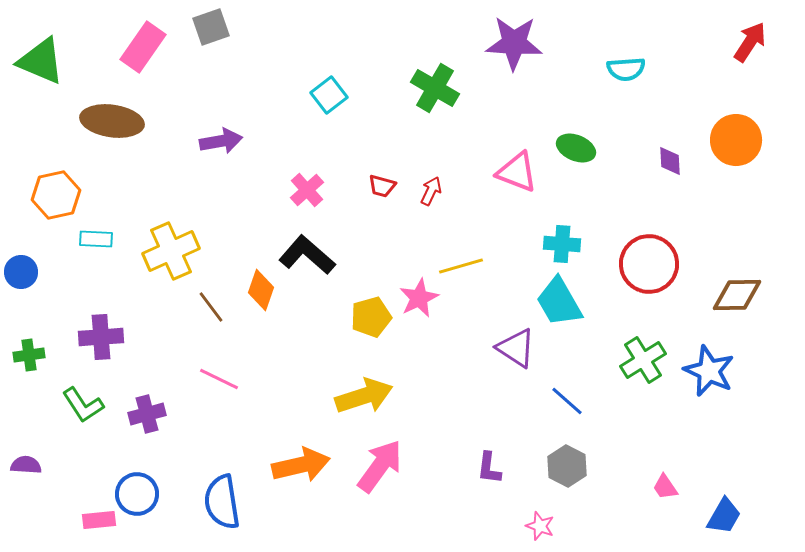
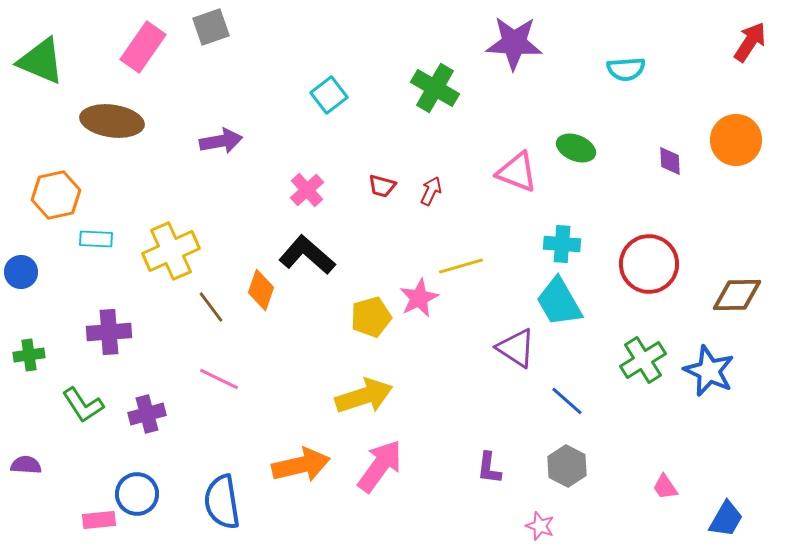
purple cross at (101, 337): moved 8 px right, 5 px up
blue trapezoid at (724, 516): moved 2 px right, 3 px down
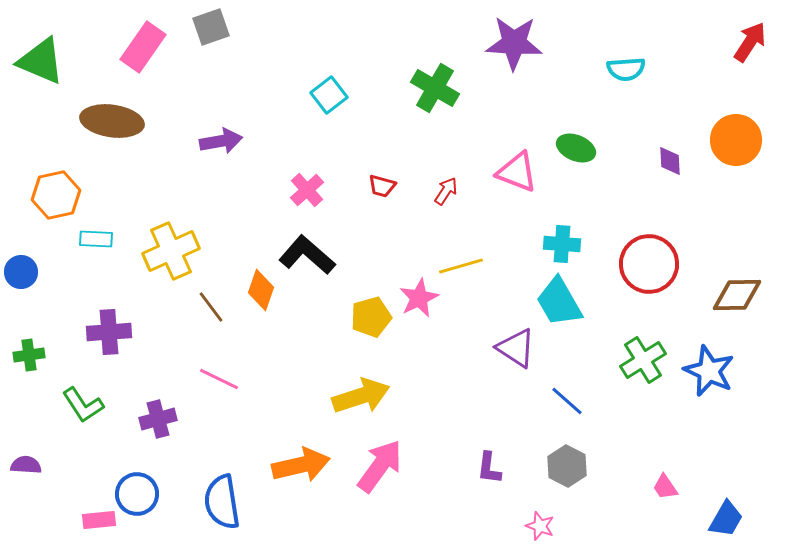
red arrow at (431, 191): moved 15 px right; rotated 8 degrees clockwise
yellow arrow at (364, 396): moved 3 px left
purple cross at (147, 414): moved 11 px right, 5 px down
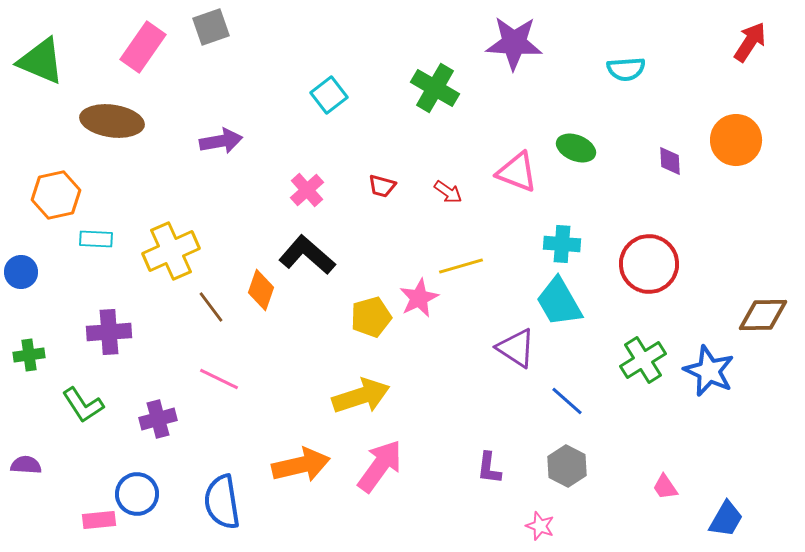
red arrow at (446, 191): moved 2 px right, 1 px down; rotated 92 degrees clockwise
brown diamond at (737, 295): moved 26 px right, 20 px down
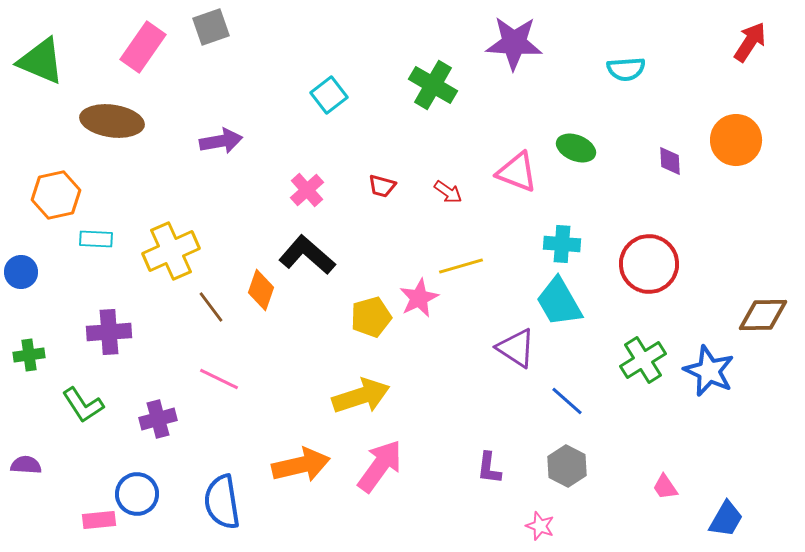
green cross at (435, 88): moved 2 px left, 3 px up
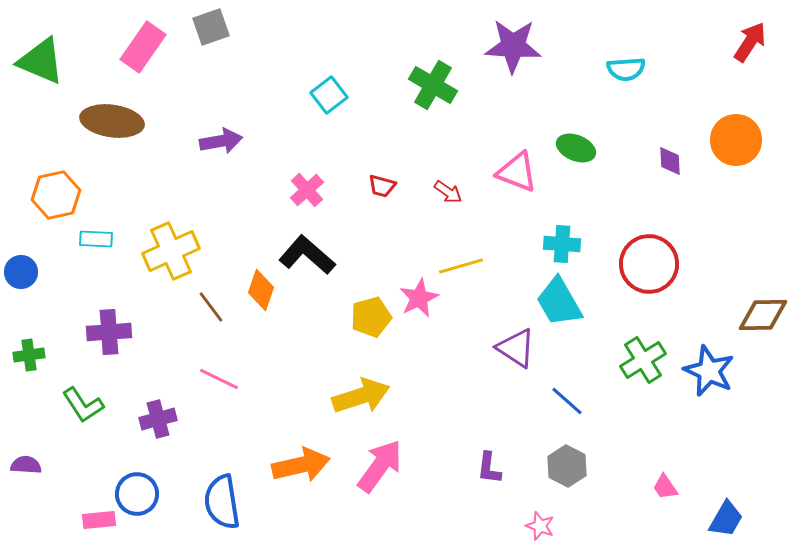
purple star at (514, 43): moved 1 px left, 3 px down
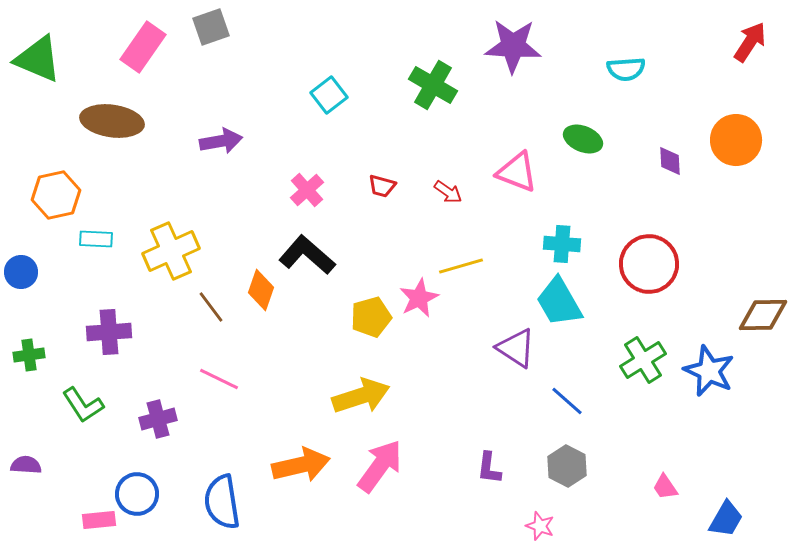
green triangle at (41, 61): moved 3 px left, 2 px up
green ellipse at (576, 148): moved 7 px right, 9 px up
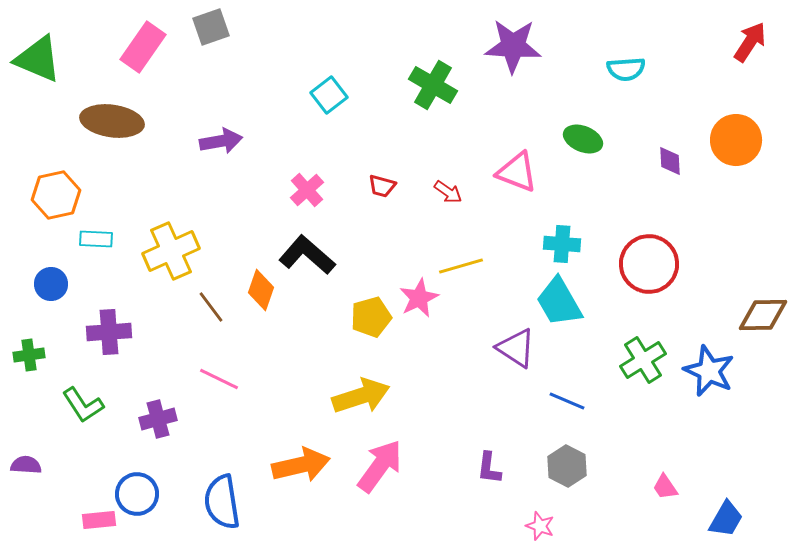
blue circle at (21, 272): moved 30 px right, 12 px down
blue line at (567, 401): rotated 18 degrees counterclockwise
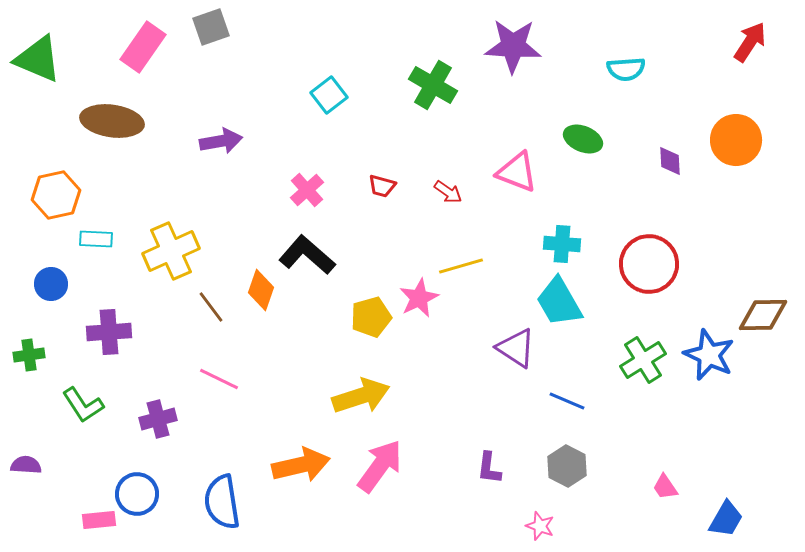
blue star at (709, 371): moved 16 px up
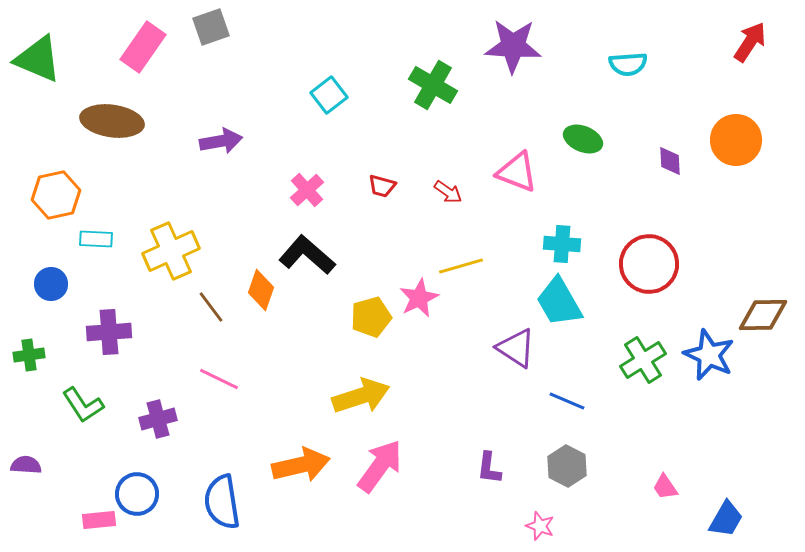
cyan semicircle at (626, 69): moved 2 px right, 5 px up
